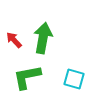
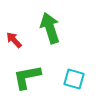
green arrow: moved 7 px right, 10 px up; rotated 28 degrees counterclockwise
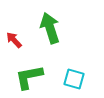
green L-shape: moved 2 px right
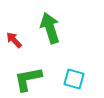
green L-shape: moved 1 px left, 2 px down
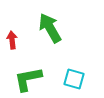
green arrow: rotated 12 degrees counterclockwise
red arrow: moved 2 px left; rotated 36 degrees clockwise
